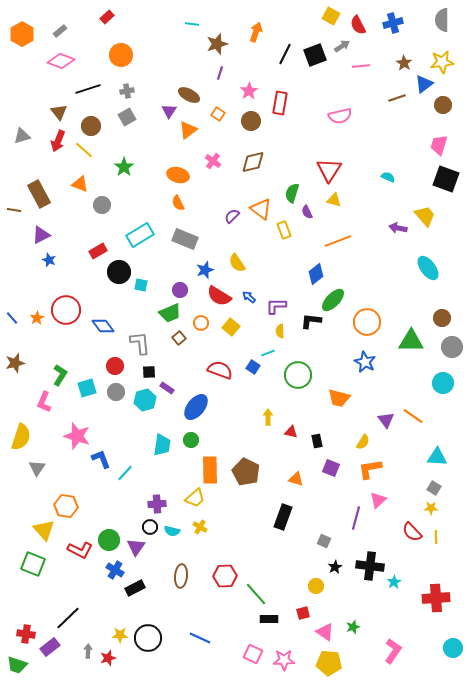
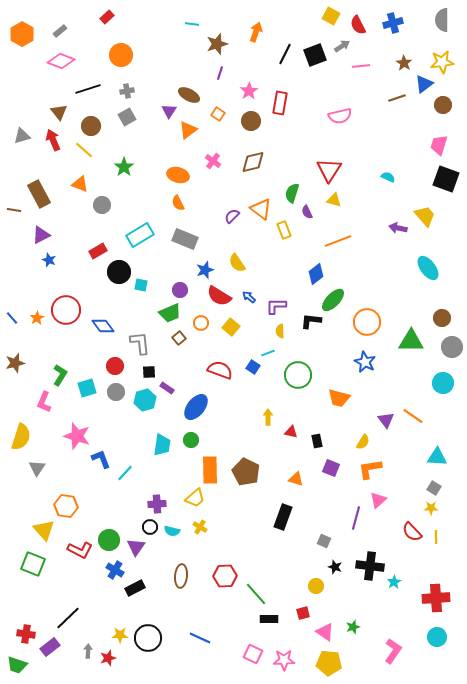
red arrow at (58, 141): moved 5 px left, 1 px up; rotated 135 degrees clockwise
black star at (335, 567): rotated 24 degrees counterclockwise
cyan circle at (453, 648): moved 16 px left, 11 px up
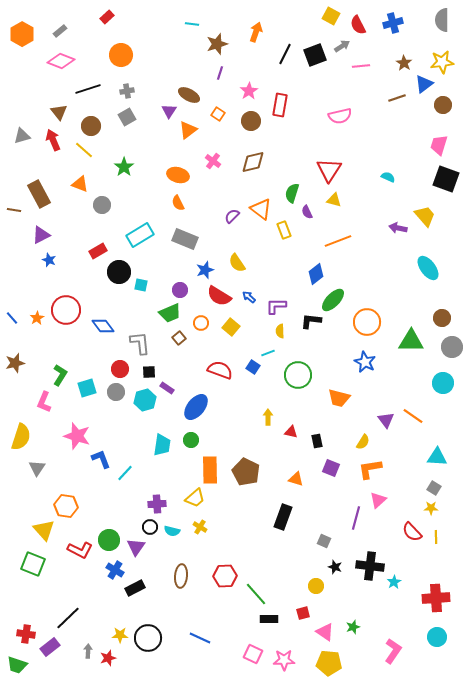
red rectangle at (280, 103): moved 2 px down
red circle at (115, 366): moved 5 px right, 3 px down
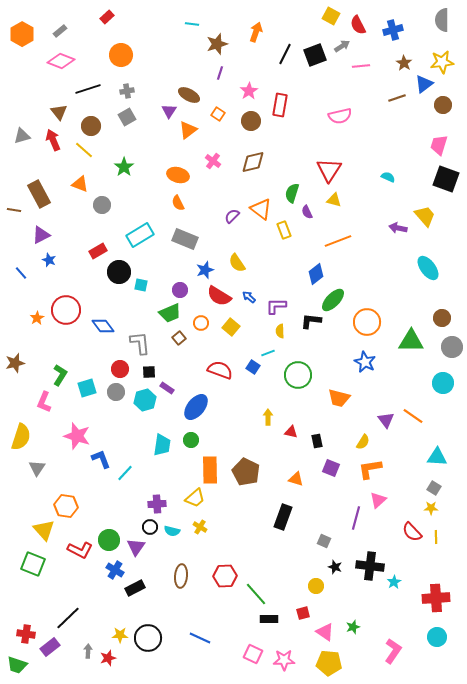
blue cross at (393, 23): moved 7 px down
blue line at (12, 318): moved 9 px right, 45 px up
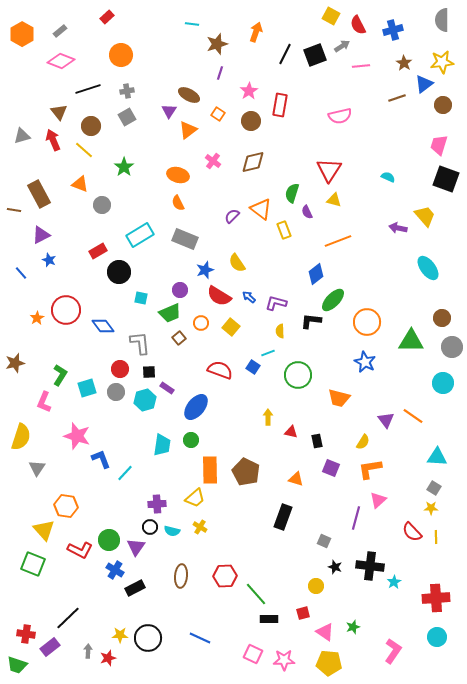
cyan square at (141, 285): moved 13 px down
purple L-shape at (276, 306): moved 3 px up; rotated 15 degrees clockwise
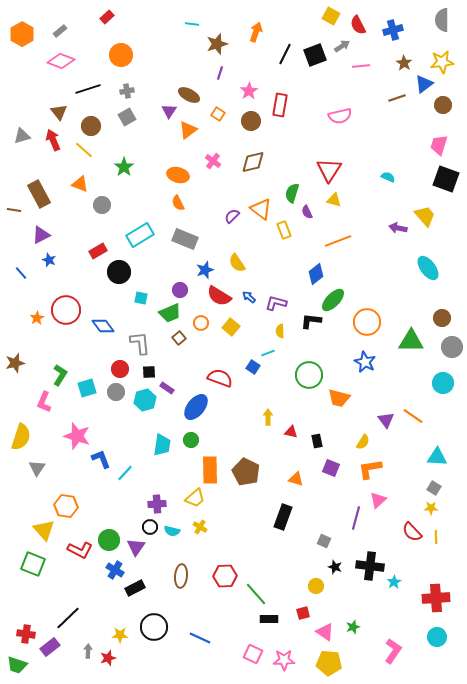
red semicircle at (220, 370): moved 8 px down
green circle at (298, 375): moved 11 px right
black circle at (148, 638): moved 6 px right, 11 px up
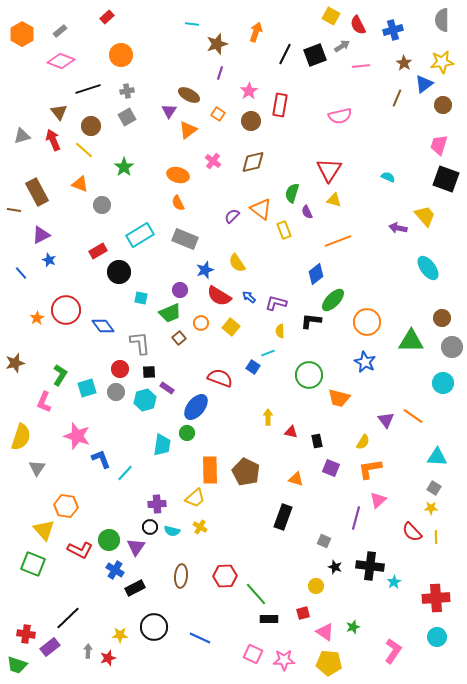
brown line at (397, 98): rotated 48 degrees counterclockwise
brown rectangle at (39, 194): moved 2 px left, 2 px up
green circle at (191, 440): moved 4 px left, 7 px up
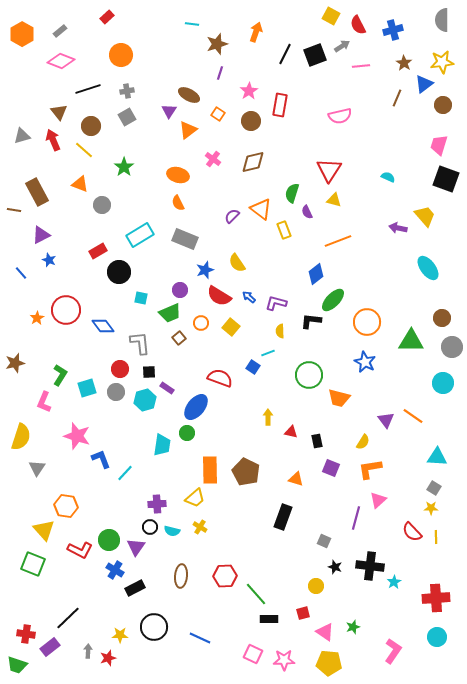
pink cross at (213, 161): moved 2 px up
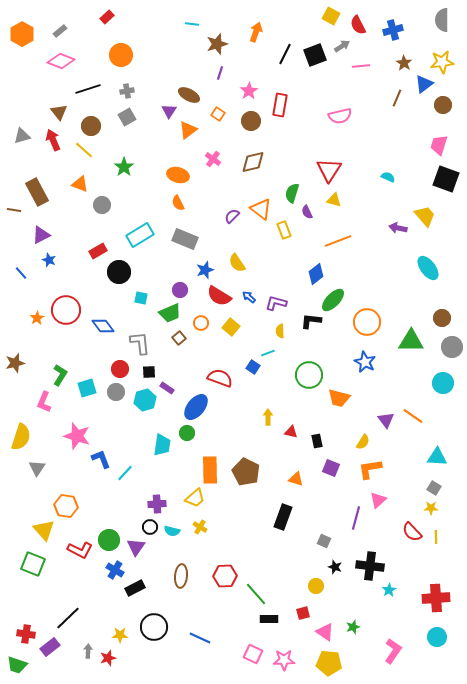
cyan star at (394, 582): moved 5 px left, 8 px down
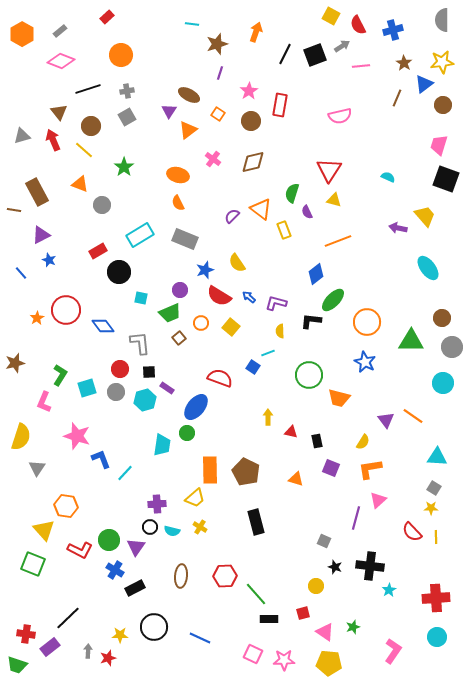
black rectangle at (283, 517): moved 27 px left, 5 px down; rotated 35 degrees counterclockwise
